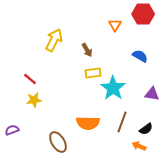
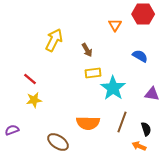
black semicircle: rotated 72 degrees counterclockwise
brown ellipse: rotated 25 degrees counterclockwise
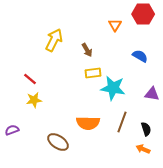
cyan star: rotated 25 degrees counterclockwise
orange arrow: moved 4 px right, 3 px down
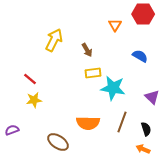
purple triangle: moved 3 px down; rotated 35 degrees clockwise
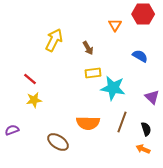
brown arrow: moved 1 px right, 2 px up
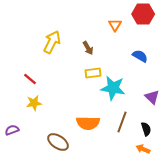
yellow arrow: moved 2 px left, 2 px down
yellow star: moved 3 px down
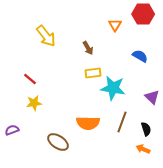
yellow arrow: moved 6 px left, 6 px up; rotated 115 degrees clockwise
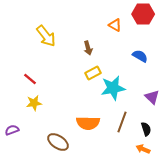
orange triangle: rotated 32 degrees counterclockwise
brown arrow: rotated 16 degrees clockwise
yellow rectangle: rotated 21 degrees counterclockwise
cyan star: rotated 20 degrees counterclockwise
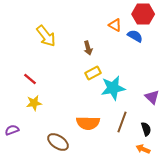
blue semicircle: moved 5 px left, 20 px up
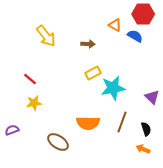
brown arrow: moved 4 px up; rotated 72 degrees counterclockwise
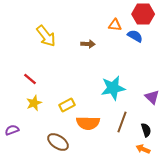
orange triangle: rotated 24 degrees counterclockwise
yellow rectangle: moved 26 px left, 32 px down
yellow star: rotated 14 degrees counterclockwise
black semicircle: moved 1 px down
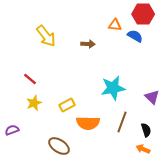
brown ellipse: moved 1 px right, 4 px down
